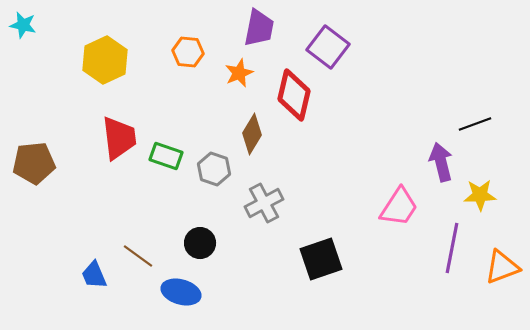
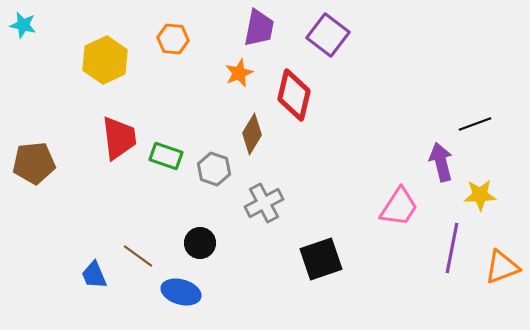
purple square: moved 12 px up
orange hexagon: moved 15 px left, 13 px up
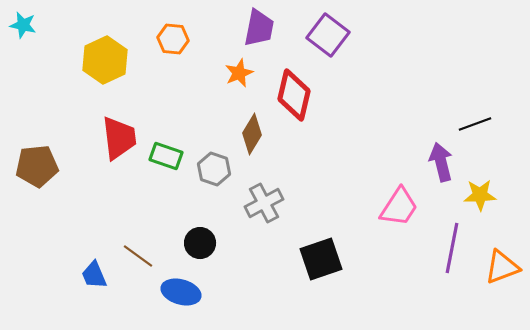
brown pentagon: moved 3 px right, 3 px down
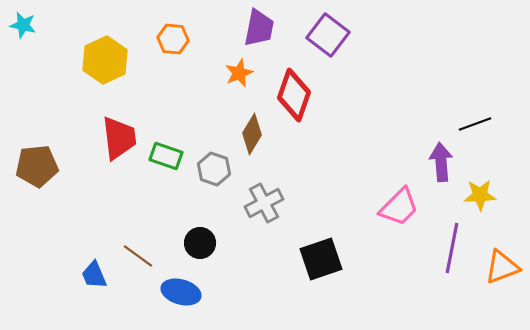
red diamond: rotated 6 degrees clockwise
purple arrow: rotated 9 degrees clockwise
pink trapezoid: rotated 12 degrees clockwise
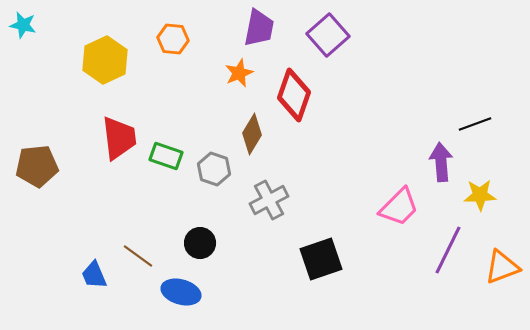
purple square: rotated 12 degrees clockwise
gray cross: moved 5 px right, 3 px up
purple line: moved 4 px left, 2 px down; rotated 15 degrees clockwise
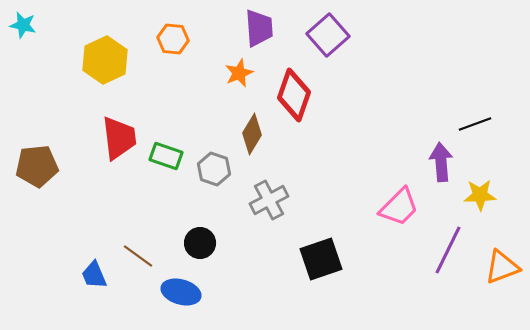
purple trapezoid: rotated 15 degrees counterclockwise
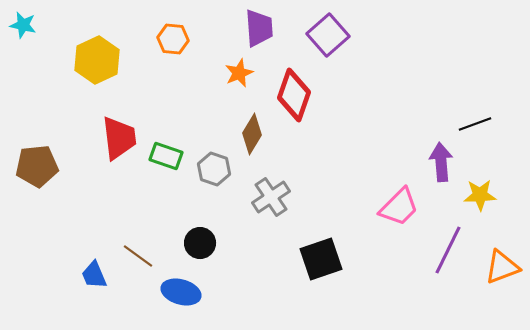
yellow hexagon: moved 8 px left
gray cross: moved 2 px right, 3 px up; rotated 6 degrees counterclockwise
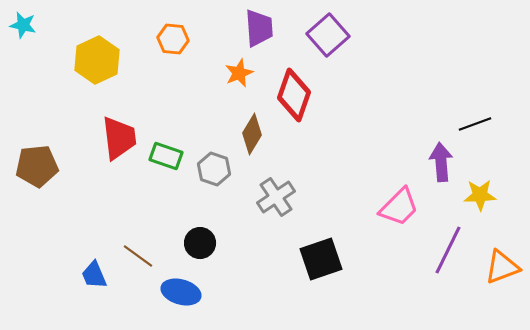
gray cross: moved 5 px right
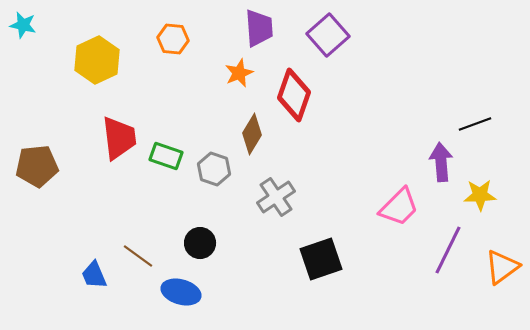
orange triangle: rotated 15 degrees counterclockwise
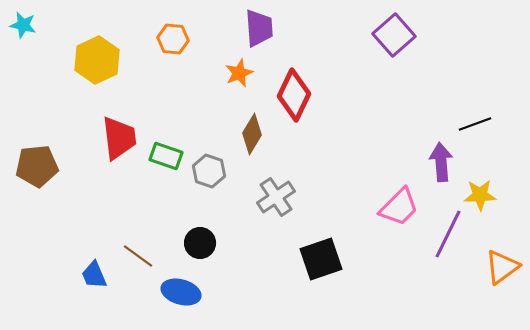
purple square: moved 66 px right
red diamond: rotated 6 degrees clockwise
gray hexagon: moved 5 px left, 2 px down
purple line: moved 16 px up
